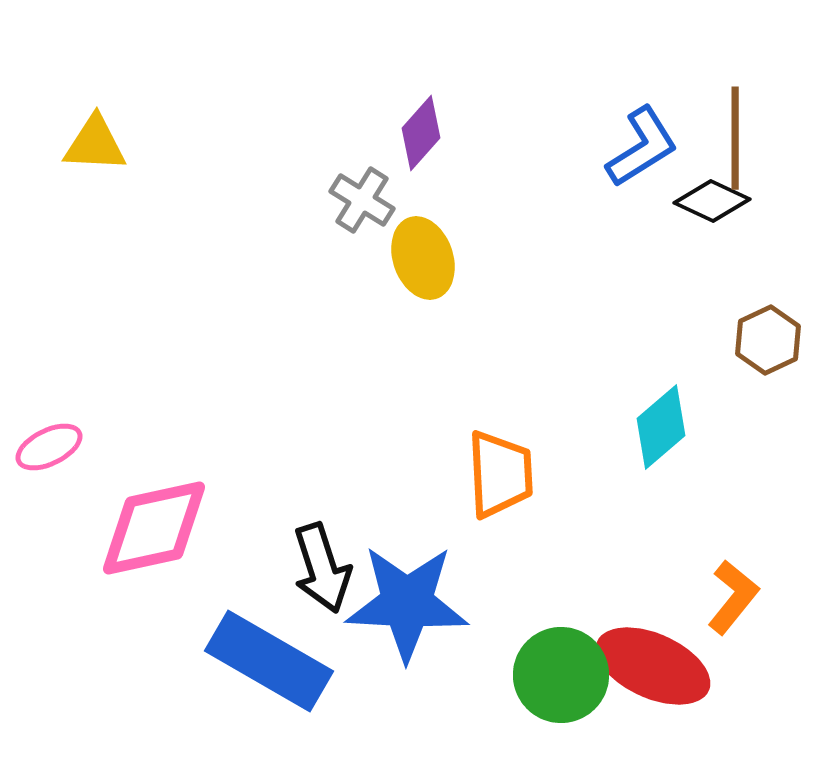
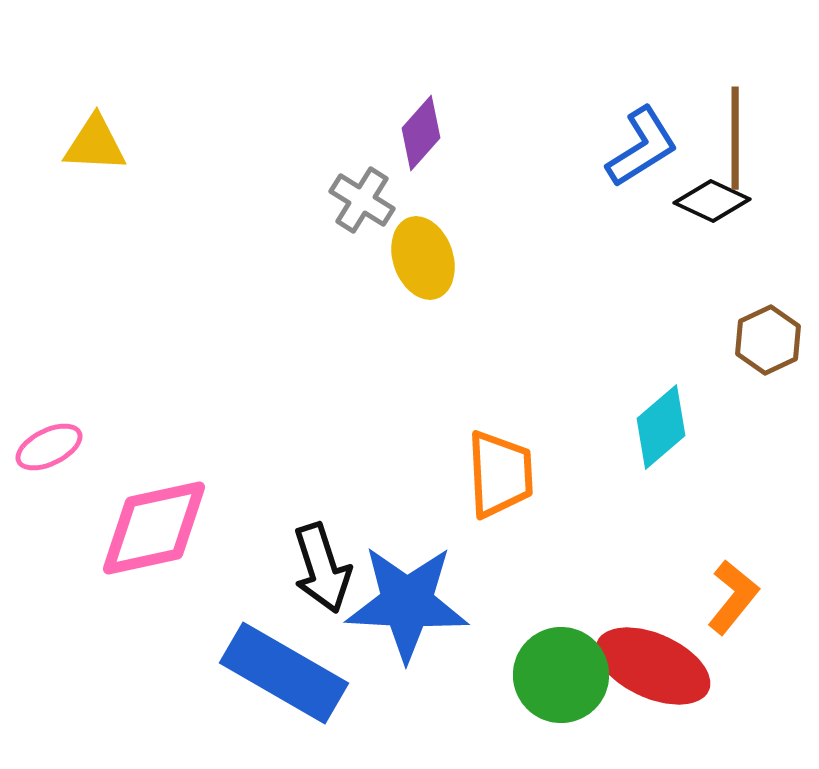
blue rectangle: moved 15 px right, 12 px down
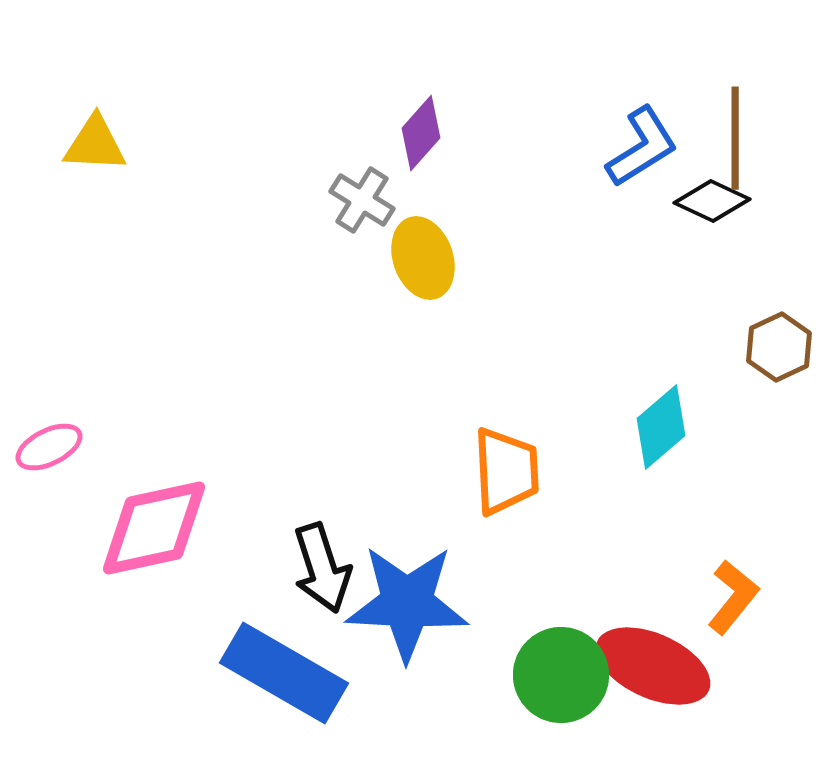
brown hexagon: moved 11 px right, 7 px down
orange trapezoid: moved 6 px right, 3 px up
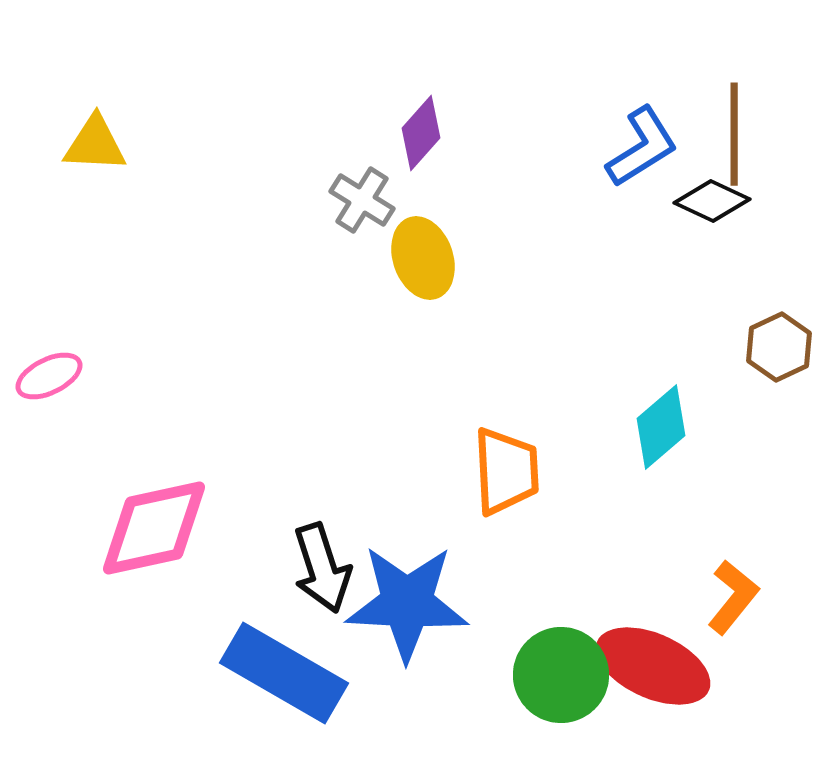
brown line: moved 1 px left, 4 px up
pink ellipse: moved 71 px up
